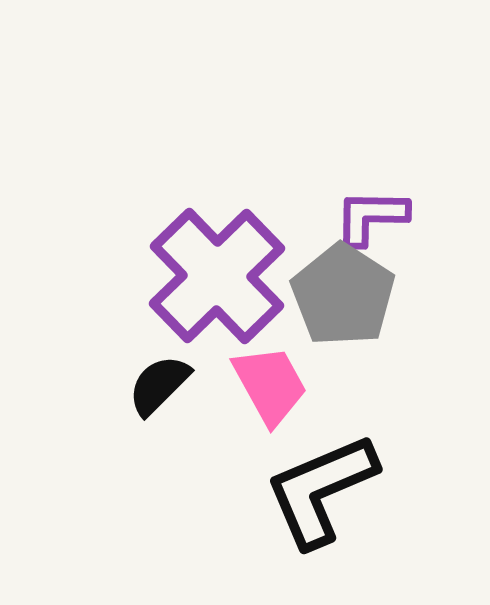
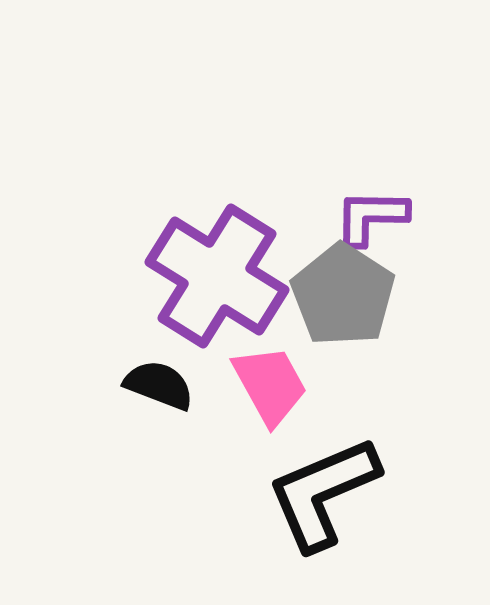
purple cross: rotated 14 degrees counterclockwise
black semicircle: rotated 66 degrees clockwise
black L-shape: moved 2 px right, 3 px down
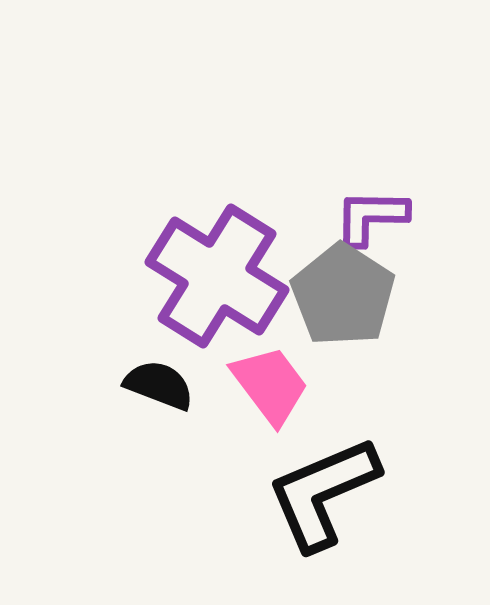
pink trapezoid: rotated 8 degrees counterclockwise
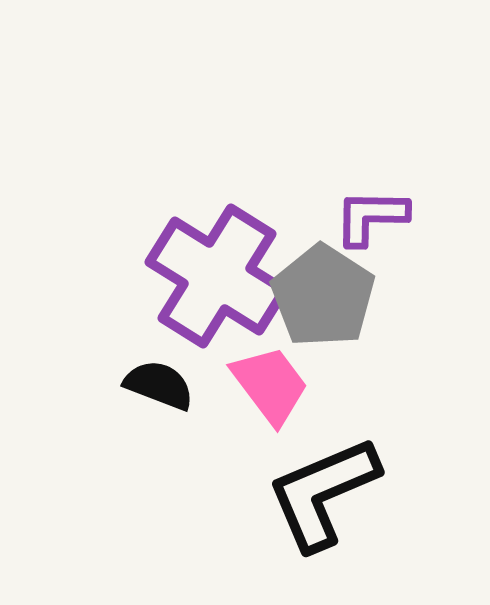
gray pentagon: moved 20 px left, 1 px down
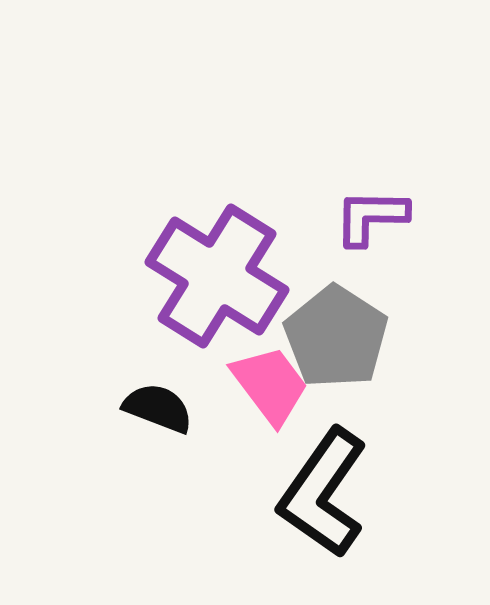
gray pentagon: moved 13 px right, 41 px down
black semicircle: moved 1 px left, 23 px down
black L-shape: rotated 32 degrees counterclockwise
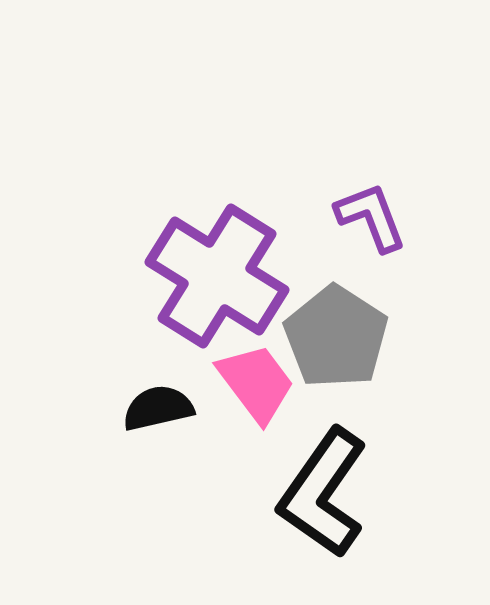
purple L-shape: rotated 68 degrees clockwise
pink trapezoid: moved 14 px left, 2 px up
black semicircle: rotated 34 degrees counterclockwise
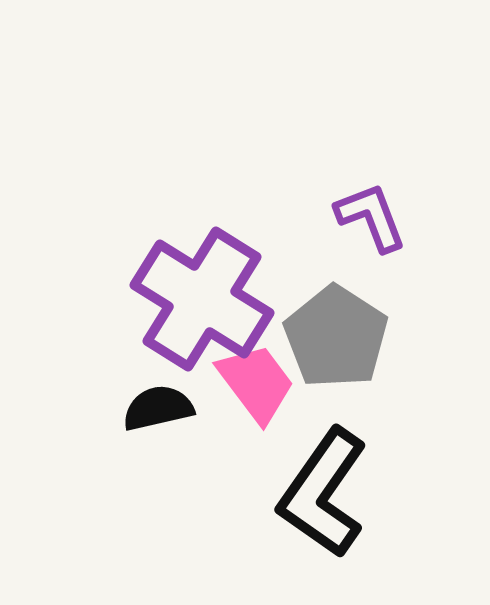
purple cross: moved 15 px left, 23 px down
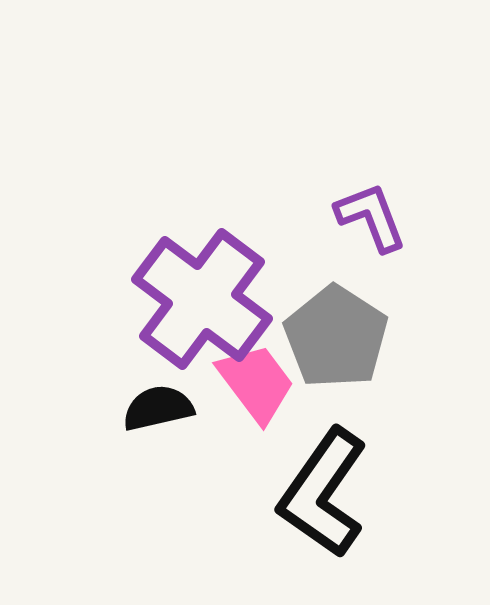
purple cross: rotated 5 degrees clockwise
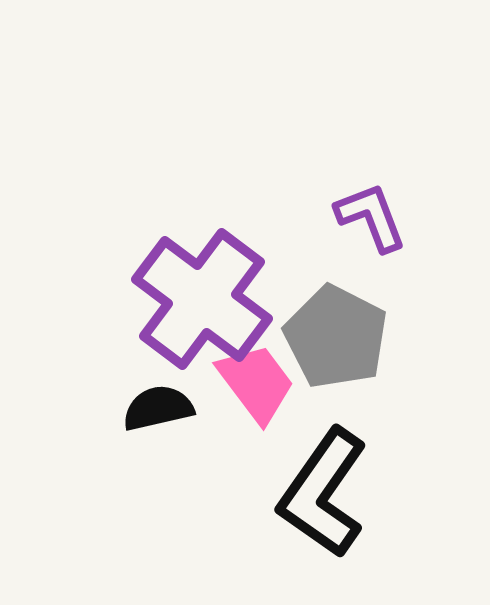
gray pentagon: rotated 6 degrees counterclockwise
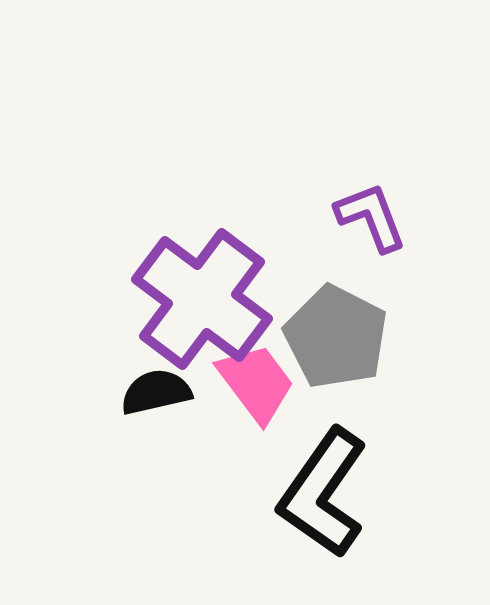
black semicircle: moved 2 px left, 16 px up
